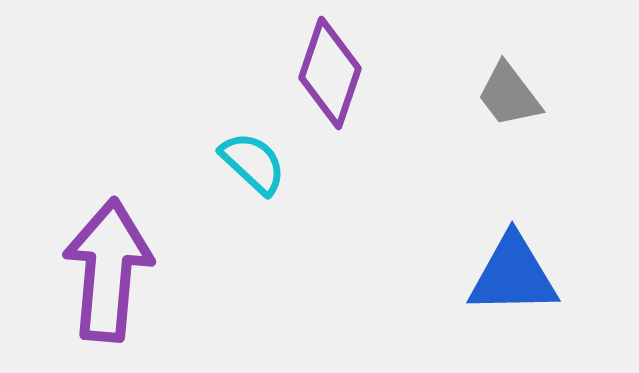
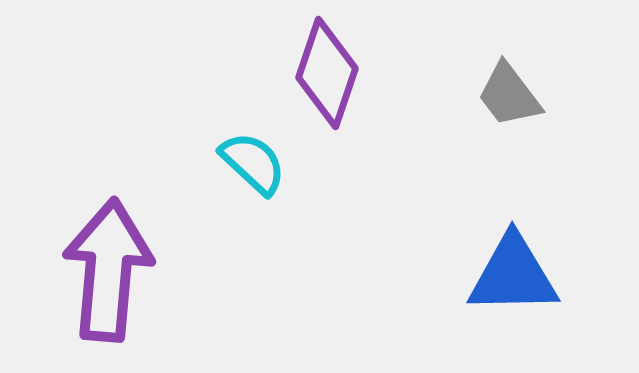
purple diamond: moved 3 px left
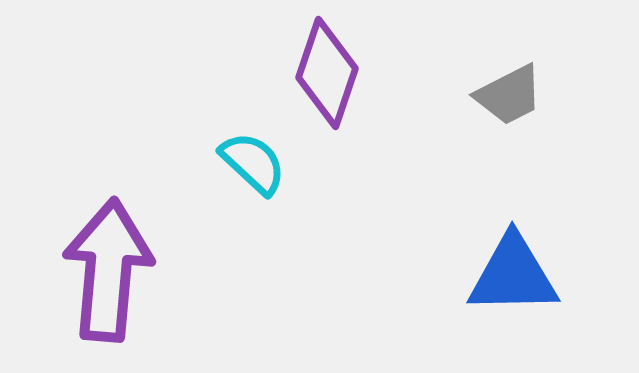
gray trapezoid: rotated 80 degrees counterclockwise
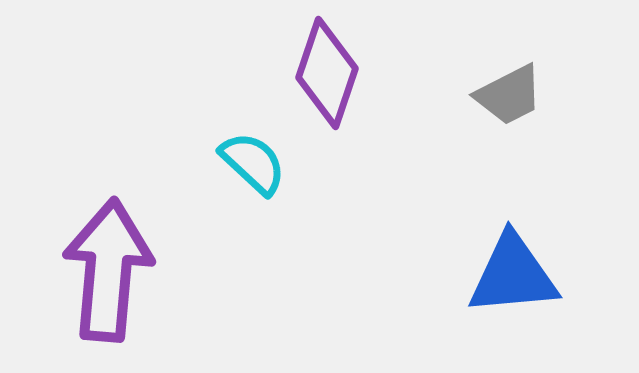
blue triangle: rotated 4 degrees counterclockwise
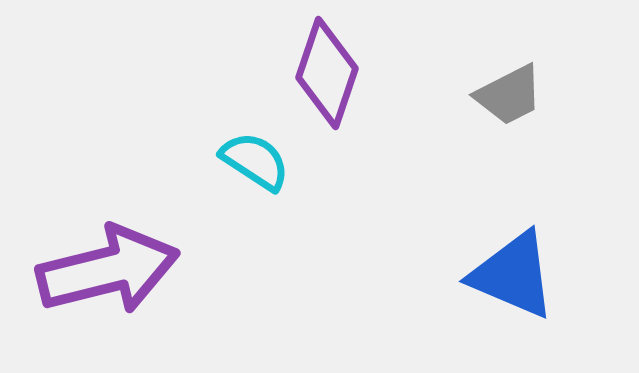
cyan semicircle: moved 2 px right, 2 px up; rotated 10 degrees counterclockwise
purple arrow: rotated 71 degrees clockwise
blue triangle: rotated 28 degrees clockwise
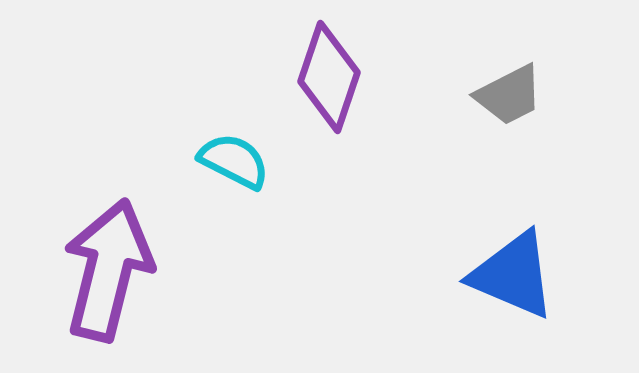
purple diamond: moved 2 px right, 4 px down
cyan semicircle: moved 21 px left; rotated 6 degrees counterclockwise
purple arrow: rotated 62 degrees counterclockwise
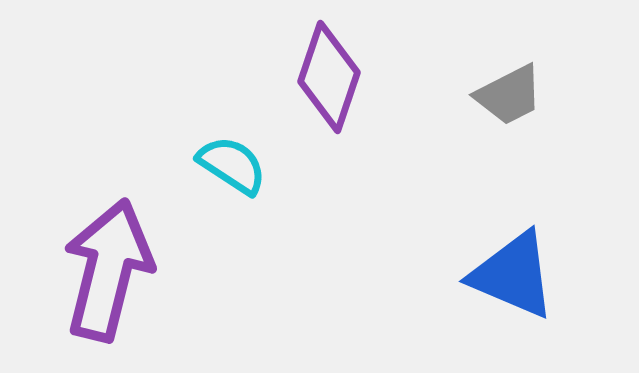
cyan semicircle: moved 2 px left, 4 px down; rotated 6 degrees clockwise
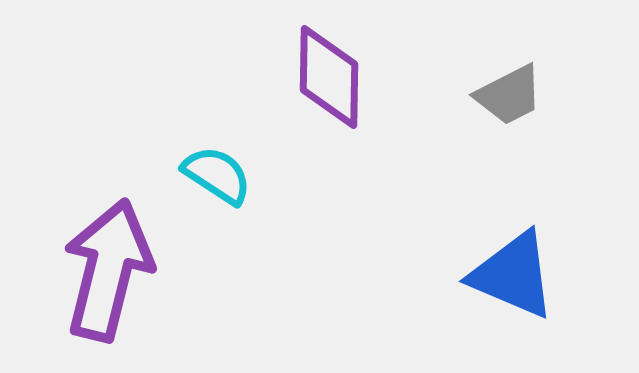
purple diamond: rotated 18 degrees counterclockwise
cyan semicircle: moved 15 px left, 10 px down
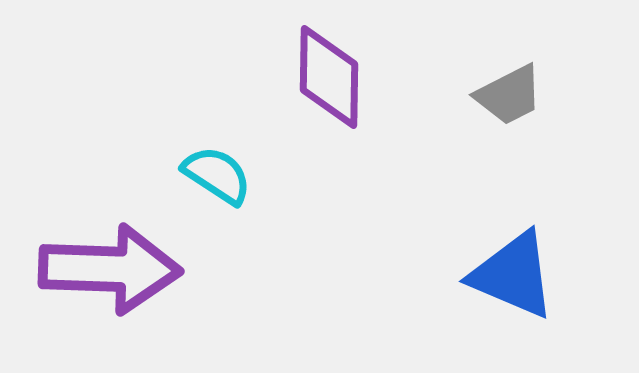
purple arrow: moved 2 px right, 1 px up; rotated 78 degrees clockwise
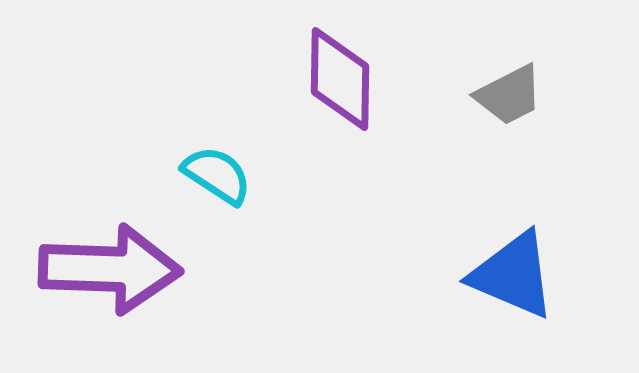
purple diamond: moved 11 px right, 2 px down
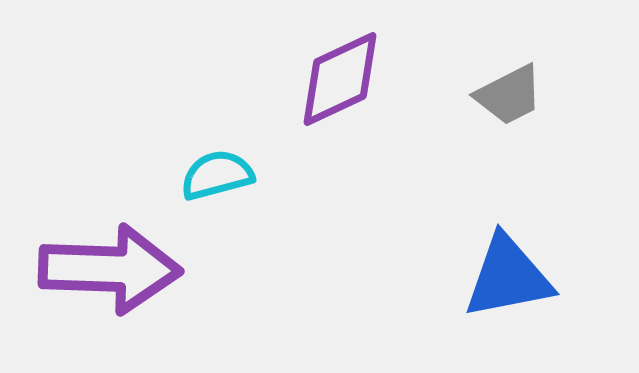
purple diamond: rotated 64 degrees clockwise
cyan semicircle: rotated 48 degrees counterclockwise
blue triangle: moved 5 px left, 2 px down; rotated 34 degrees counterclockwise
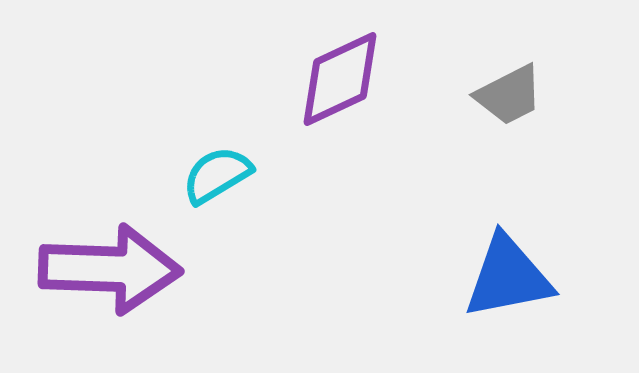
cyan semicircle: rotated 16 degrees counterclockwise
